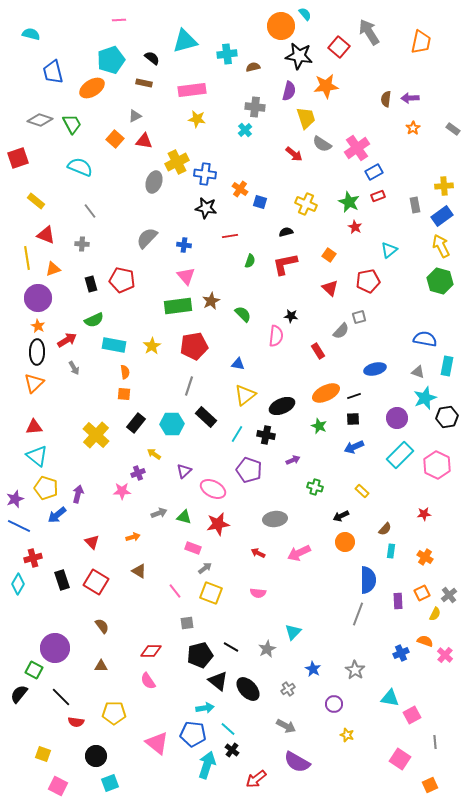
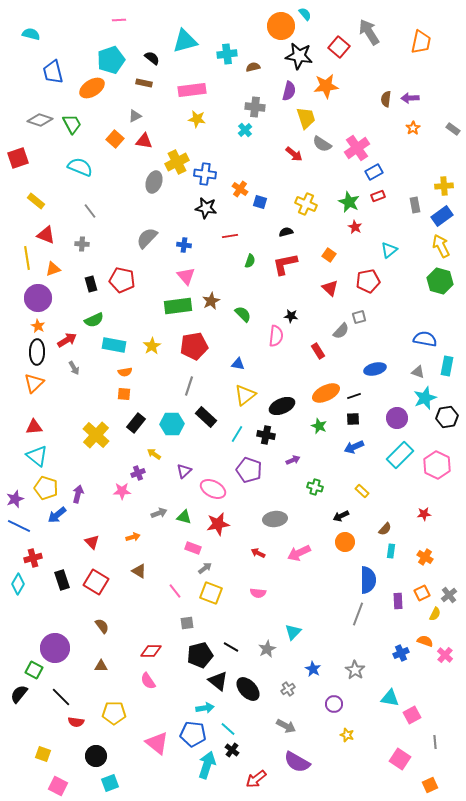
orange semicircle at (125, 372): rotated 88 degrees clockwise
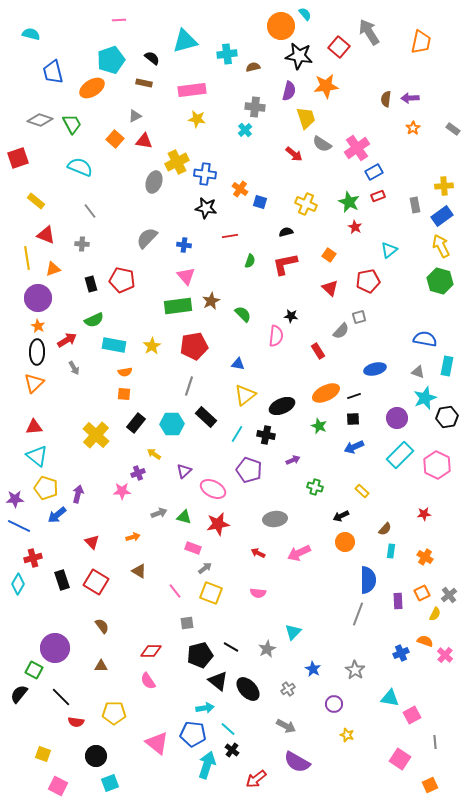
purple star at (15, 499): rotated 18 degrees clockwise
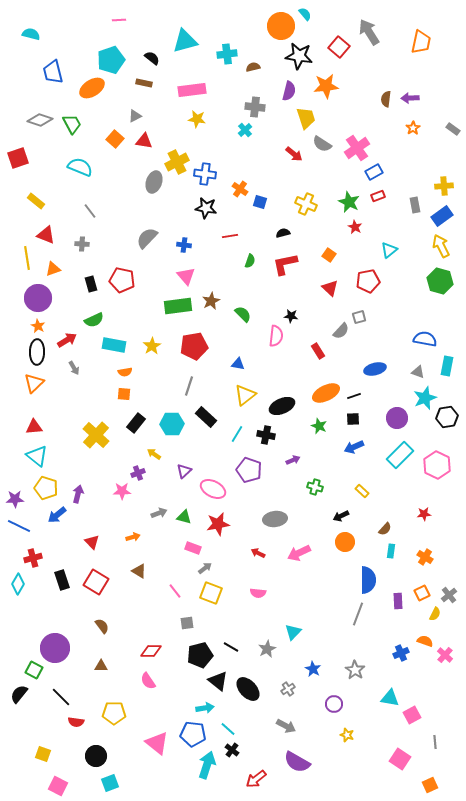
black semicircle at (286, 232): moved 3 px left, 1 px down
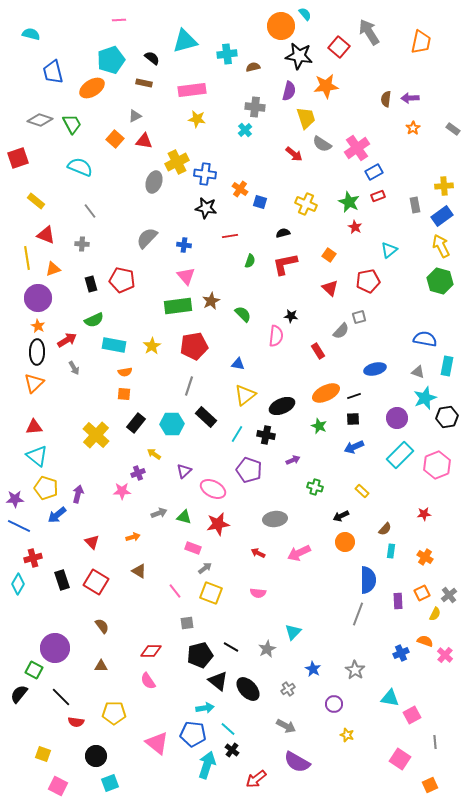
pink hexagon at (437, 465): rotated 12 degrees clockwise
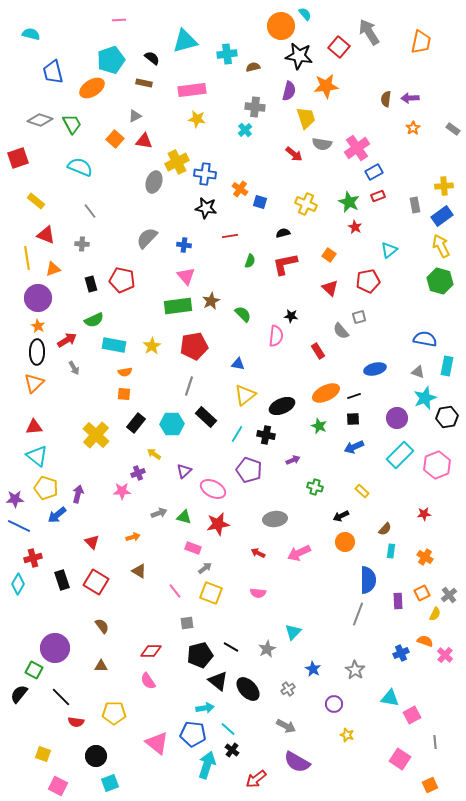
gray semicircle at (322, 144): rotated 24 degrees counterclockwise
gray semicircle at (341, 331): rotated 96 degrees clockwise
